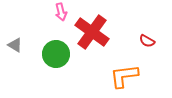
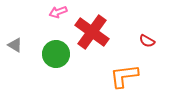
pink arrow: moved 3 px left; rotated 84 degrees clockwise
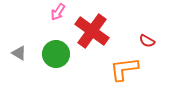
pink arrow: rotated 36 degrees counterclockwise
red cross: moved 1 px up
gray triangle: moved 4 px right, 8 px down
orange L-shape: moved 7 px up
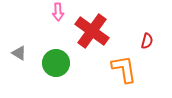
pink arrow: rotated 36 degrees counterclockwise
red semicircle: rotated 105 degrees counterclockwise
green circle: moved 9 px down
orange L-shape: rotated 88 degrees clockwise
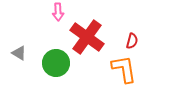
red cross: moved 5 px left, 6 px down
red semicircle: moved 15 px left
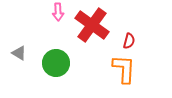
red cross: moved 5 px right, 12 px up
red semicircle: moved 3 px left
orange L-shape: rotated 12 degrees clockwise
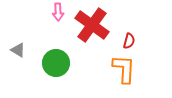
gray triangle: moved 1 px left, 3 px up
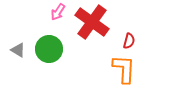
pink arrow: rotated 36 degrees clockwise
red cross: moved 3 px up
green circle: moved 7 px left, 14 px up
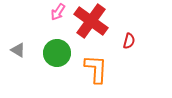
red cross: moved 1 px left, 1 px up
green circle: moved 8 px right, 4 px down
orange L-shape: moved 28 px left
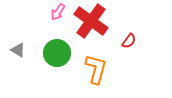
red semicircle: rotated 21 degrees clockwise
orange L-shape: rotated 12 degrees clockwise
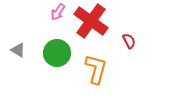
red semicircle: rotated 63 degrees counterclockwise
